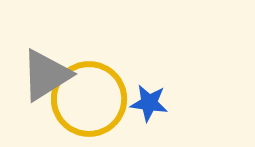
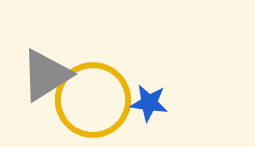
yellow circle: moved 4 px right, 1 px down
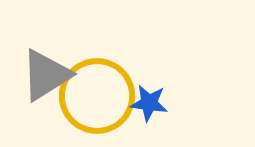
yellow circle: moved 4 px right, 4 px up
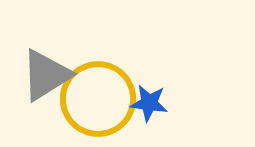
yellow circle: moved 1 px right, 3 px down
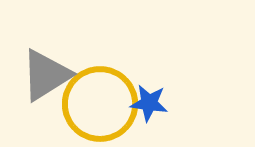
yellow circle: moved 2 px right, 5 px down
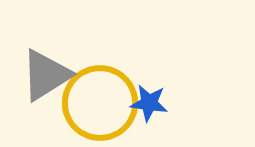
yellow circle: moved 1 px up
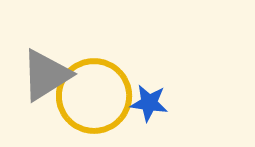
yellow circle: moved 6 px left, 7 px up
